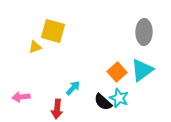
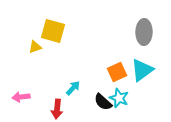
orange square: rotated 18 degrees clockwise
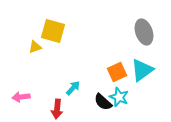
gray ellipse: rotated 20 degrees counterclockwise
cyan star: moved 1 px up
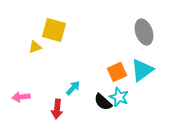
yellow square: moved 1 px right, 1 px up
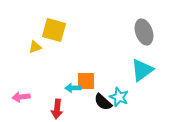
orange square: moved 31 px left, 9 px down; rotated 24 degrees clockwise
cyan arrow: rotated 133 degrees counterclockwise
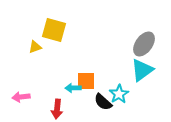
gray ellipse: moved 12 px down; rotated 55 degrees clockwise
cyan star: moved 3 px up; rotated 18 degrees clockwise
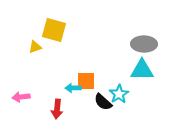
gray ellipse: rotated 55 degrees clockwise
cyan triangle: rotated 35 degrees clockwise
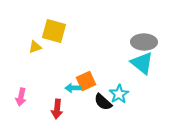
yellow square: moved 1 px down
gray ellipse: moved 2 px up
cyan triangle: moved 7 px up; rotated 40 degrees clockwise
orange square: rotated 24 degrees counterclockwise
pink arrow: rotated 72 degrees counterclockwise
